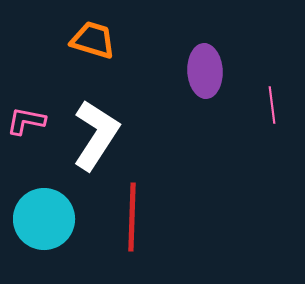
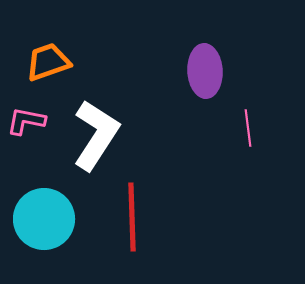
orange trapezoid: moved 45 px left, 22 px down; rotated 36 degrees counterclockwise
pink line: moved 24 px left, 23 px down
red line: rotated 4 degrees counterclockwise
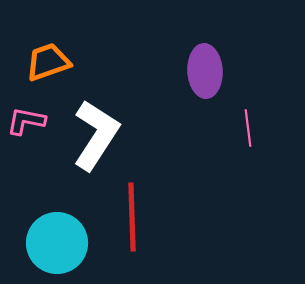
cyan circle: moved 13 px right, 24 px down
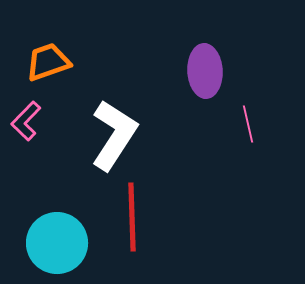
pink L-shape: rotated 57 degrees counterclockwise
pink line: moved 4 px up; rotated 6 degrees counterclockwise
white L-shape: moved 18 px right
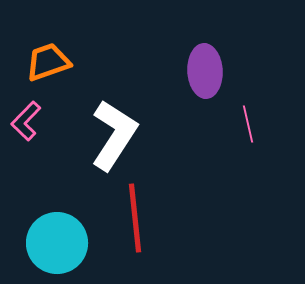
red line: moved 3 px right, 1 px down; rotated 4 degrees counterclockwise
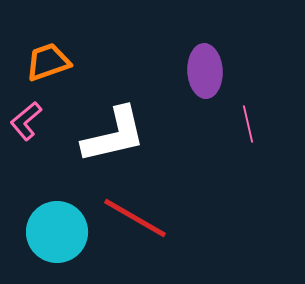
pink L-shape: rotated 6 degrees clockwise
white L-shape: rotated 44 degrees clockwise
red line: rotated 54 degrees counterclockwise
cyan circle: moved 11 px up
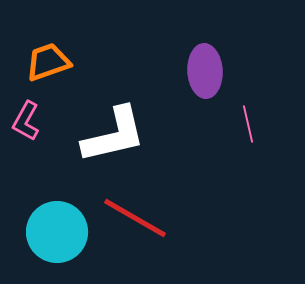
pink L-shape: rotated 21 degrees counterclockwise
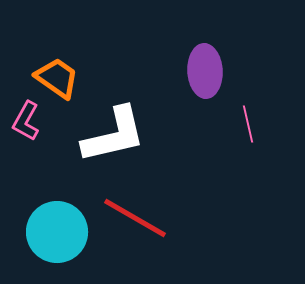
orange trapezoid: moved 9 px right, 16 px down; rotated 54 degrees clockwise
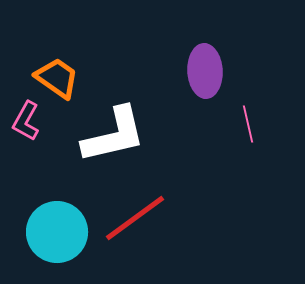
red line: rotated 66 degrees counterclockwise
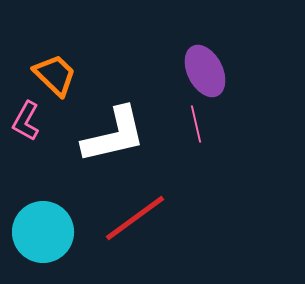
purple ellipse: rotated 24 degrees counterclockwise
orange trapezoid: moved 2 px left, 3 px up; rotated 9 degrees clockwise
pink line: moved 52 px left
cyan circle: moved 14 px left
